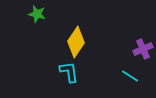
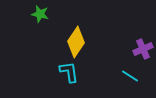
green star: moved 3 px right
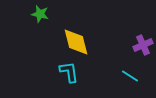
yellow diamond: rotated 48 degrees counterclockwise
purple cross: moved 4 px up
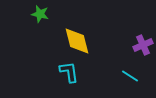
yellow diamond: moved 1 px right, 1 px up
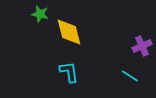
yellow diamond: moved 8 px left, 9 px up
purple cross: moved 1 px left, 1 px down
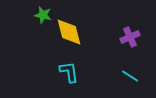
green star: moved 3 px right, 1 px down
purple cross: moved 12 px left, 9 px up
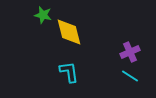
purple cross: moved 15 px down
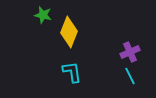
yellow diamond: rotated 36 degrees clockwise
cyan L-shape: moved 3 px right
cyan line: rotated 30 degrees clockwise
